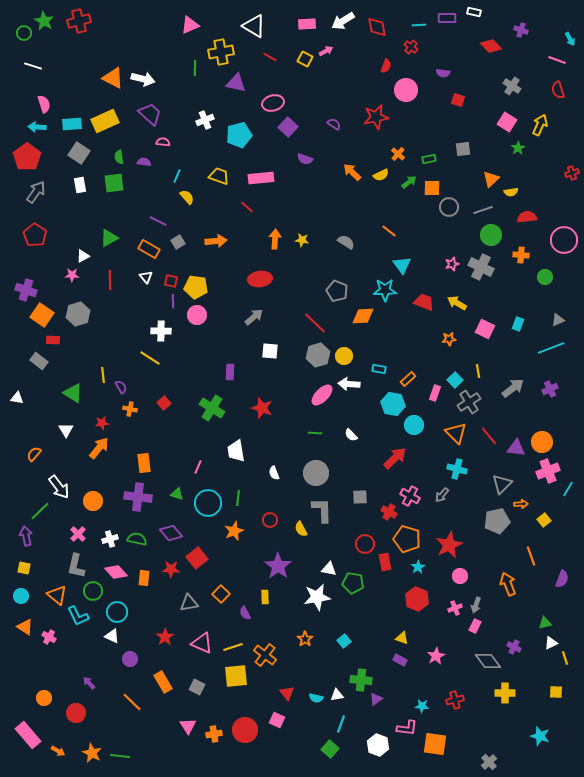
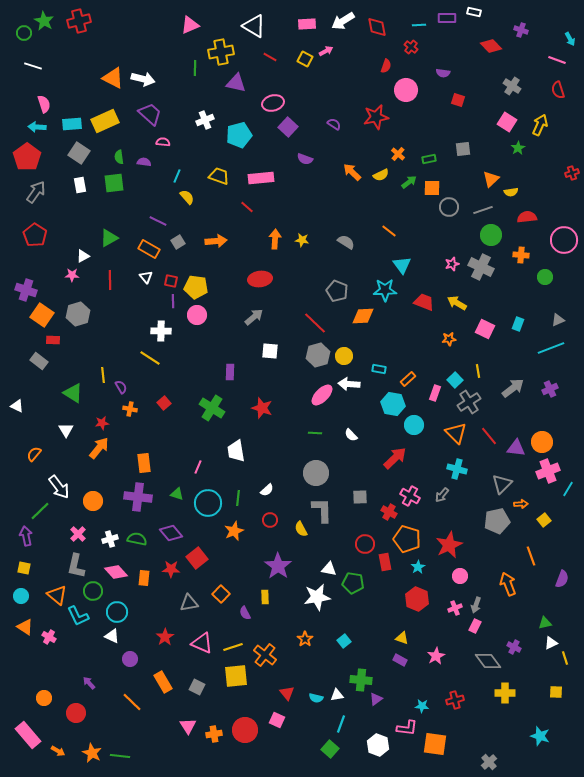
white triangle at (17, 398): moved 8 px down; rotated 16 degrees clockwise
white semicircle at (274, 473): moved 7 px left, 17 px down; rotated 112 degrees counterclockwise
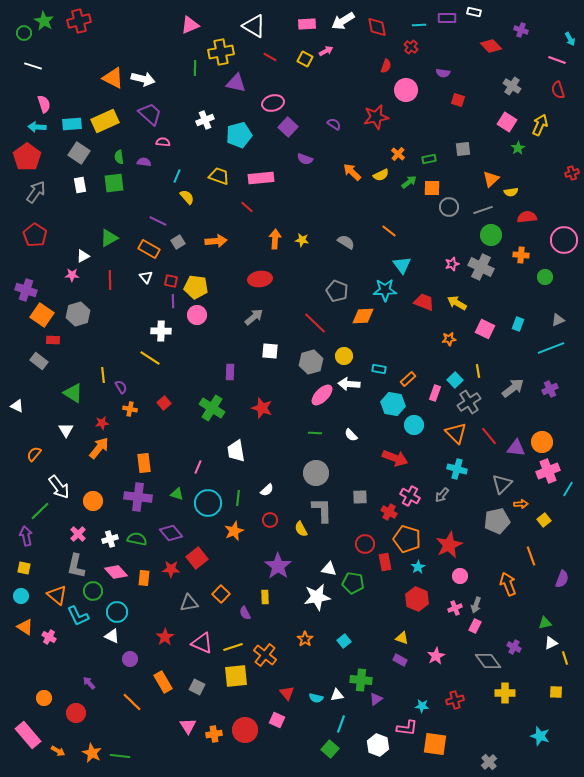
gray hexagon at (318, 355): moved 7 px left, 7 px down
red arrow at (395, 458): rotated 65 degrees clockwise
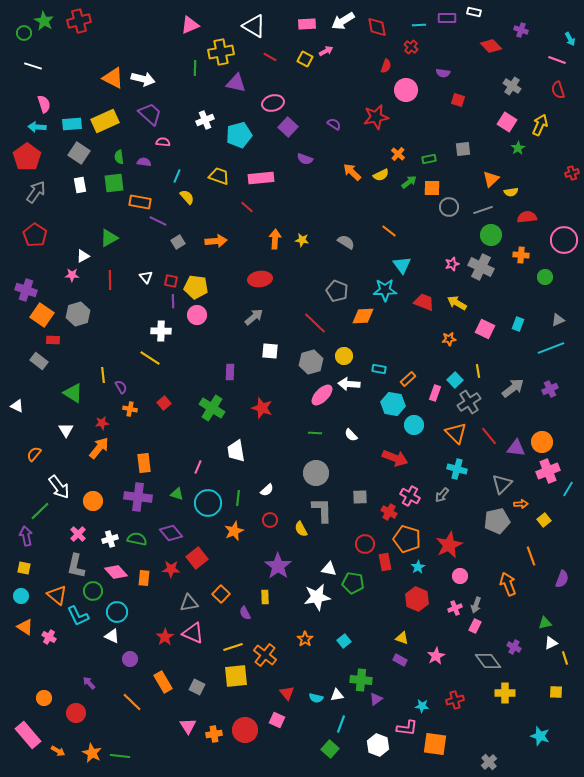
orange rectangle at (149, 249): moved 9 px left, 47 px up; rotated 20 degrees counterclockwise
pink triangle at (202, 643): moved 9 px left, 10 px up
